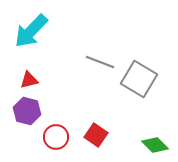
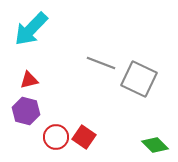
cyan arrow: moved 2 px up
gray line: moved 1 px right, 1 px down
gray square: rotated 6 degrees counterclockwise
purple hexagon: moved 1 px left
red square: moved 12 px left, 2 px down
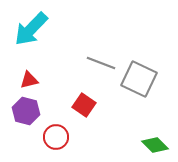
red square: moved 32 px up
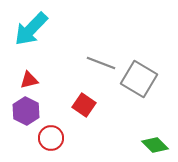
gray square: rotated 6 degrees clockwise
purple hexagon: rotated 12 degrees clockwise
red circle: moved 5 px left, 1 px down
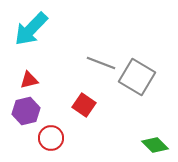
gray square: moved 2 px left, 2 px up
purple hexagon: rotated 20 degrees clockwise
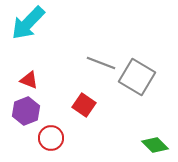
cyan arrow: moved 3 px left, 6 px up
red triangle: rotated 36 degrees clockwise
purple hexagon: rotated 8 degrees counterclockwise
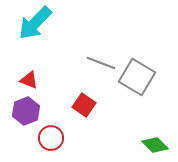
cyan arrow: moved 7 px right
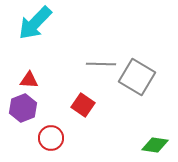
gray line: moved 1 px down; rotated 20 degrees counterclockwise
red triangle: rotated 18 degrees counterclockwise
red square: moved 1 px left
purple hexagon: moved 3 px left, 3 px up
green diamond: rotated 36 degrees counterclockwise
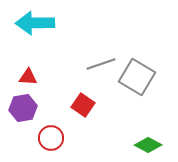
cyan arrow: rotated 45 degrees clockwise
gray line: rotated 20 degrees counterclockwise
red triangle: moved 1 px left, 3 px up
purple hexagon: rotated 12 degrees clockwise
green diamond: moved 7 px left; rotated 20 degrees clockwise
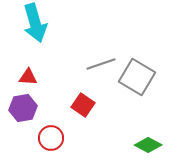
cyan arrow: rotated 105 degrees counterclockwise
